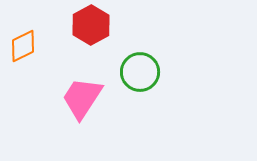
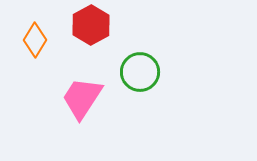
orange diamond: moved 12 px right, 6 px up; rotated 32 degrees counterclockwise
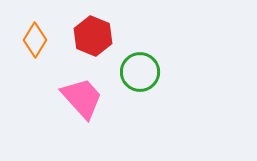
red hexagon: moved 2 px right, 11 px down; rotated 9 degrees counterclockwise
pink trapezoid: rotated 105 degrees clockwise
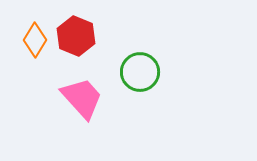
red hexagon: moved 17 px left
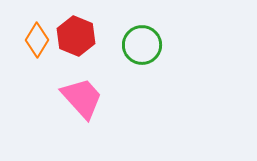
orange diamond: moved 2 px right
green circle: moved 2 px right, 27 px up
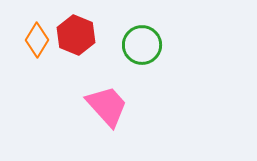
red hexagon: moved 1 px up
pink trapezoid: moved 25 px right, 8 px down
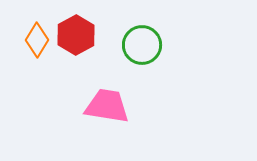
red hexagon: rotated 9 degrees clockwise
pink trapezoid: rotated 39 degrees counterclockwise
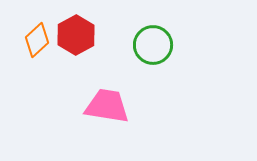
orange diamond: rotated 16 degrees clockwise
green circle: moved 11 px right
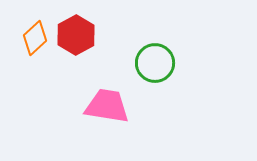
orange diamond: moved 2 px left, 2 px up
green circle: moved 2 px right, 18 px down
